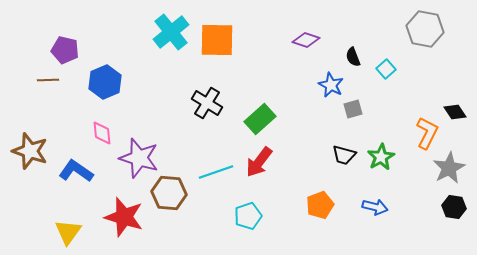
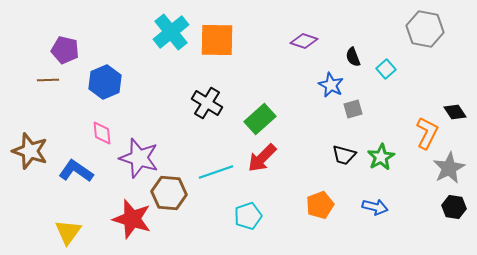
purple diamond: moved 2 px left, 1 px down
red arrow: moved 3 px right, 4 px up; rotated 8 degrees clockwise
red star: moved 8 px right, 2 px down
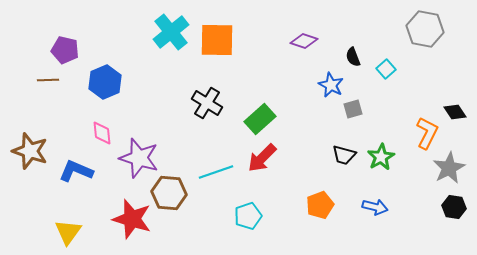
blue L-shape: rotated 12 degrees counterclockwise
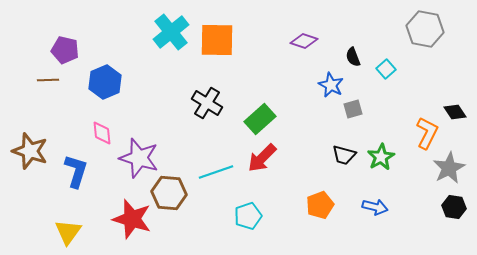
blue L-shape: rotated 84 degrees clockwise
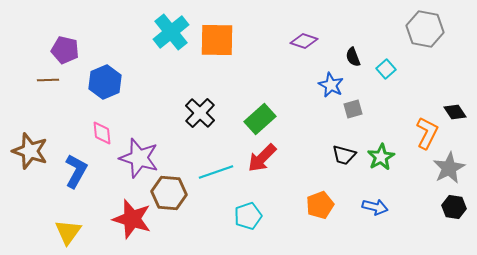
black cross: moved 7 px left, 10 px down; rotated 12 degrees clockwise
blue L-shape: rotated 12 degrees clockwise
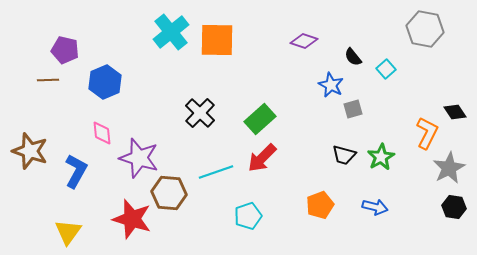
black semicircle: rotated 18 degrees counterclockwise
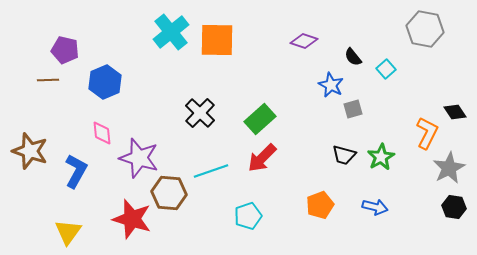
cyan line: moved 5 px left, 1 px up
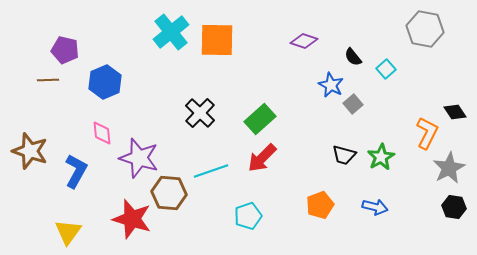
gray square: moved 5 px up; rotated 24 degrees counterclockwise
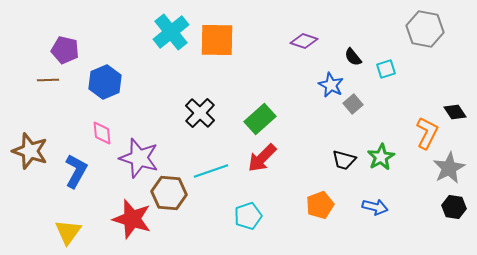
cyan square: rotated 24 degrees clockwise
black trapezoid: moved 5 px down
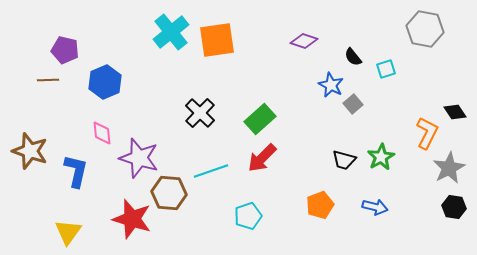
orange square: rotated 9 degrees counterclockwise
blue L-shape: rotated 16 degrees counterclockwise
